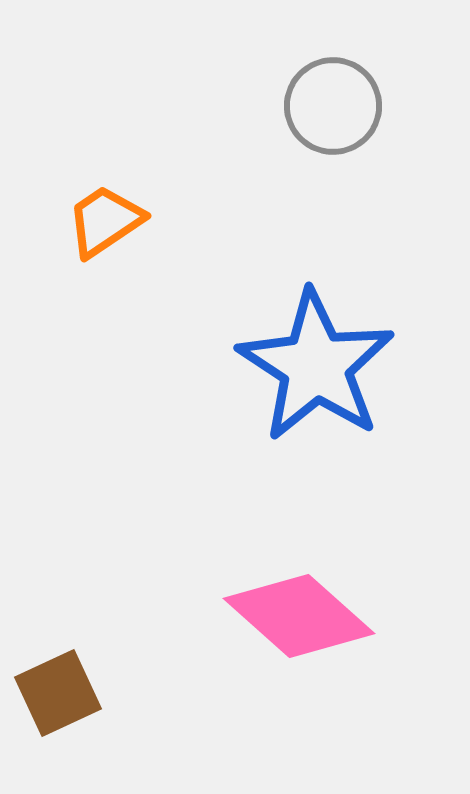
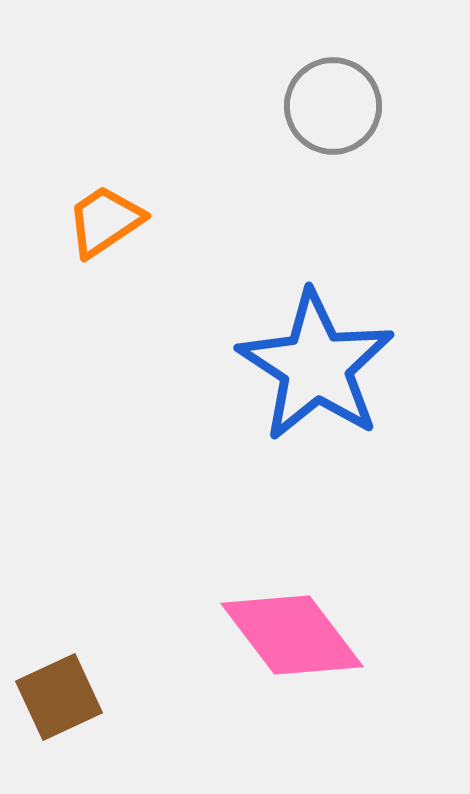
pink diamond: moved 7 px left, 19 px down; rotated 11 degrees clockwise
brown square: moved 1 px right, 4 px down
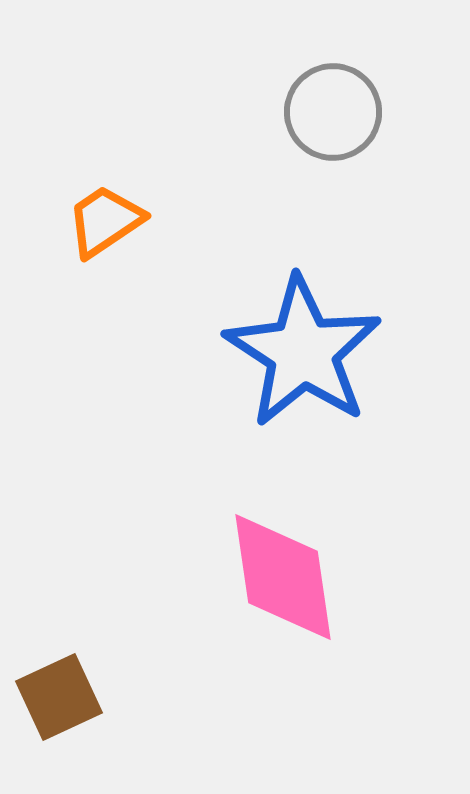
gray circle: moved 6 px down
blue star: moved 13 px left, 14 px up
pink diamond: moved 9 px left, 58 px up; rotated 29 degrees clockwise
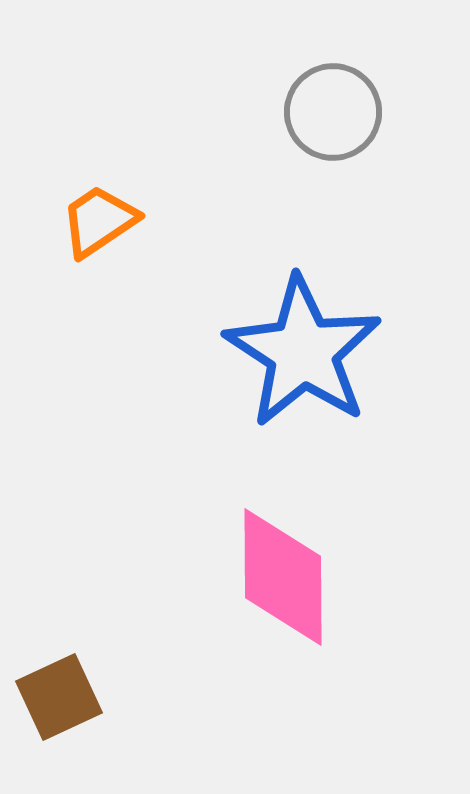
orange trapezoid: moved 6 px left
pink diamond: rotated 8 degrees clockwise
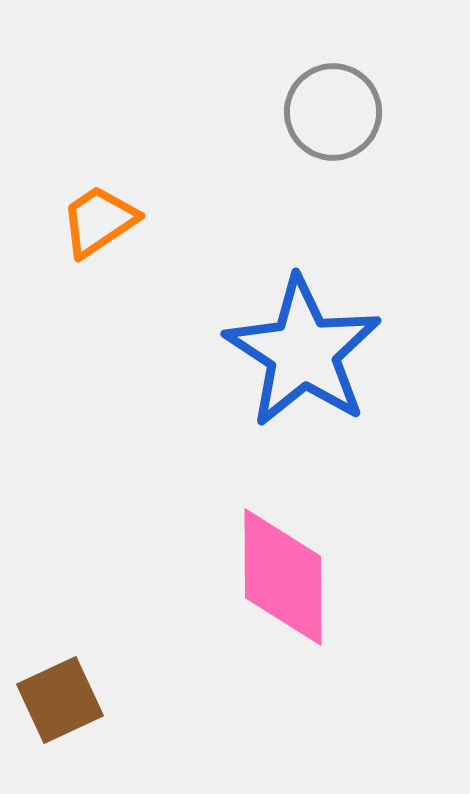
brown square: moved 1 px right, 3 px down
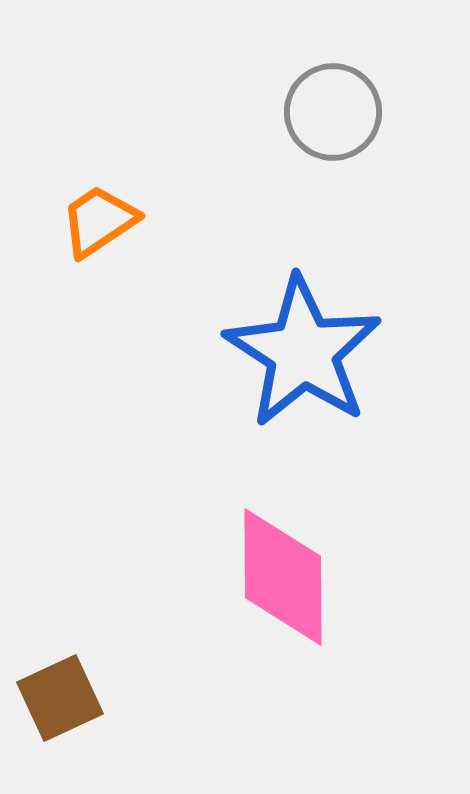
brown square: moved 2 px up
